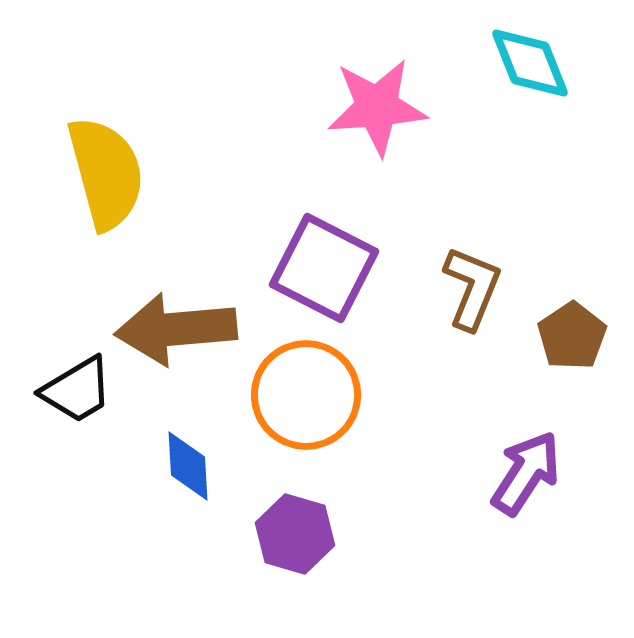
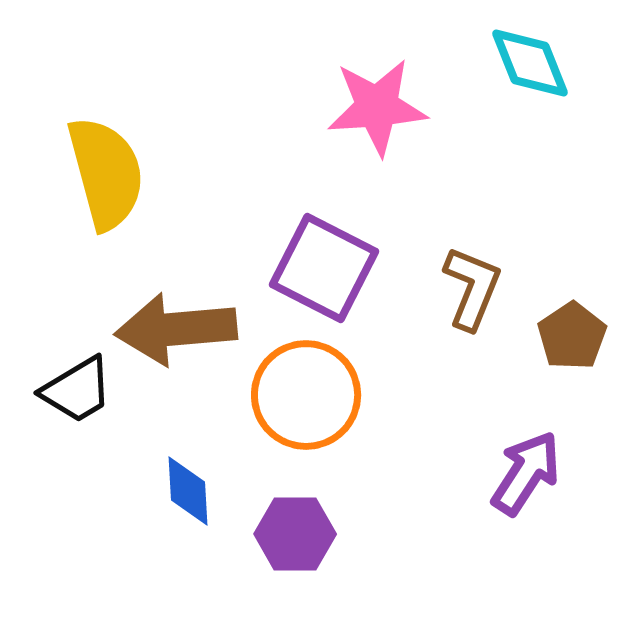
blue diamond: moved 25 px down
purple hexagon: rotated 16 degrees counterclockwise
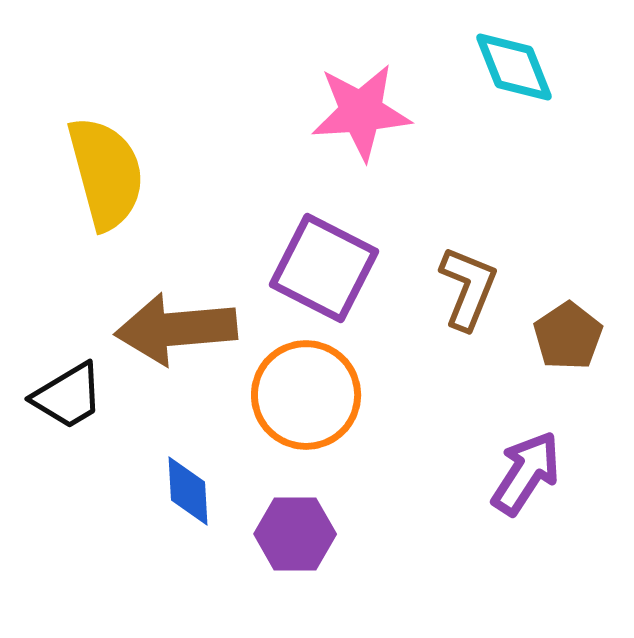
cyan diamond: moved 16 px left, 4 px down
pink star: moved 16 px left, 5 px down
brown L-shape: moved 4 px left
brown pentagon: moved 4 px left
black trapezoid: moved 9 px left, 6 px down
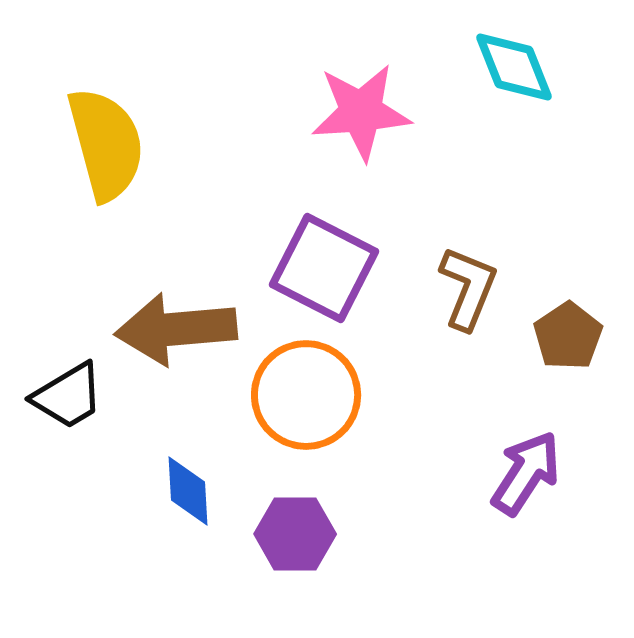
yellow semicircle: moved 29 px up
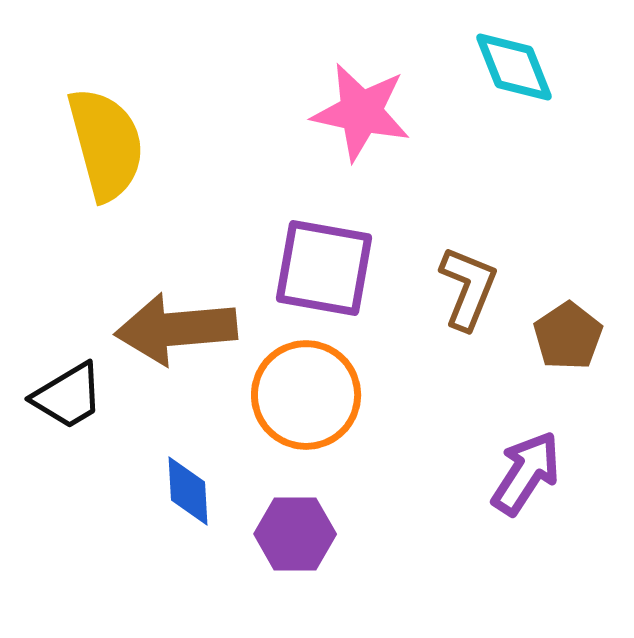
pink star: rotated 16 degrees clockwise
purple square: rotated 17 degrees counterclockwise
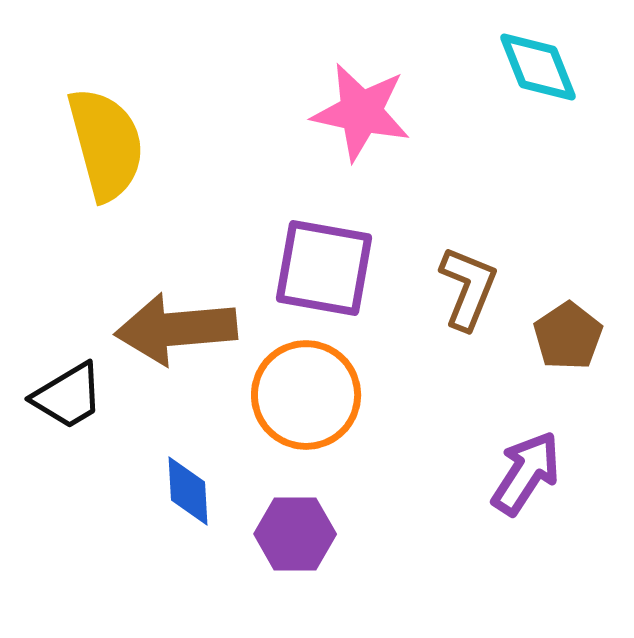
cyan diamond: moved 24 px right
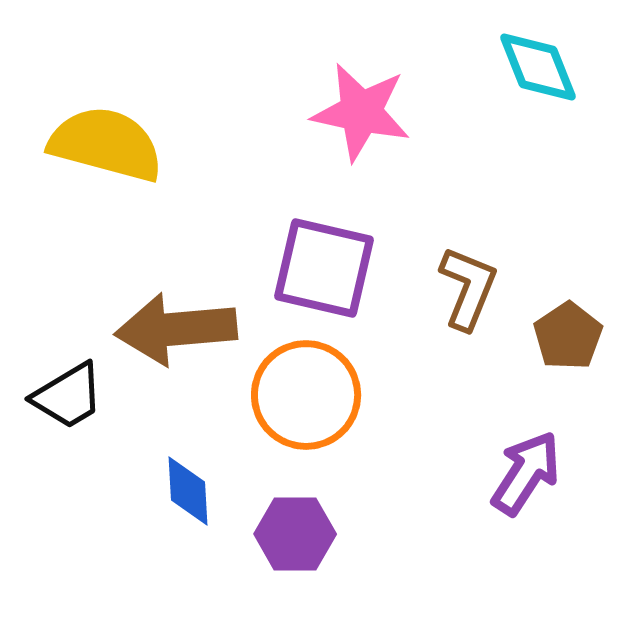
yellow semicircle: rotated 60 degrees counterclockwise
purple square: rotated 3 degrees clockwise
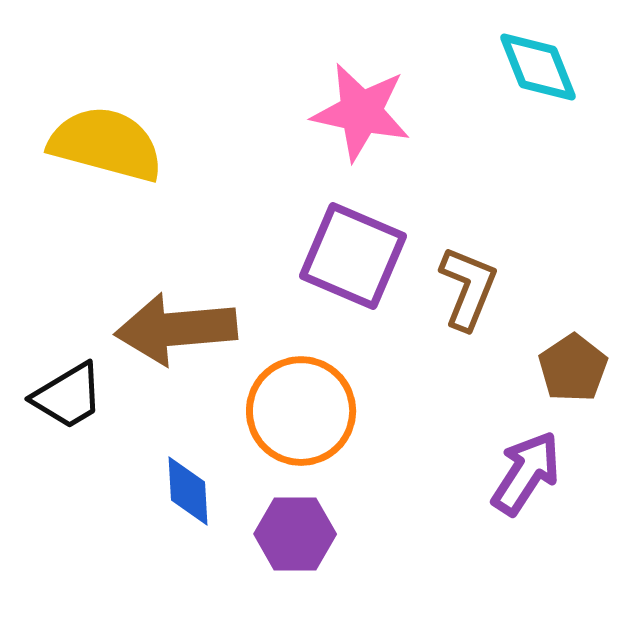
purple square: moved 29 px right, 12 px up; rotated 10 degrees clockwise
brown pentagon: moved 5 px right, 32 px down
orange circle: moved 5 px left, 16 px down
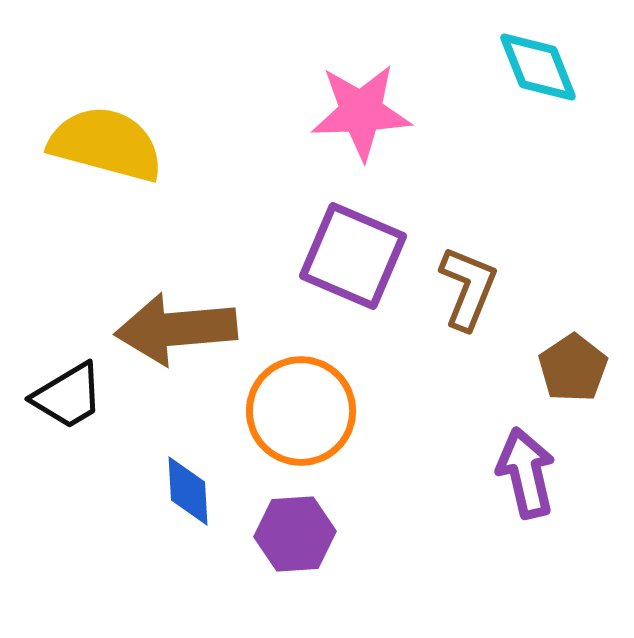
pink star: rotated 14 degrees counterclockwise
purple arrow: rotated 46 degrees counterclockwise
purple hexagon: rotated 4 degrees counterclockwise
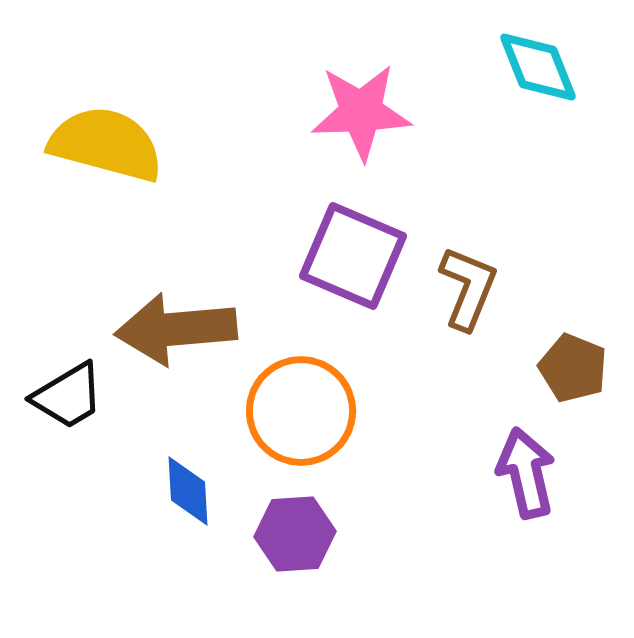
brown pentagon: rotated 16 degrees counterclockwise
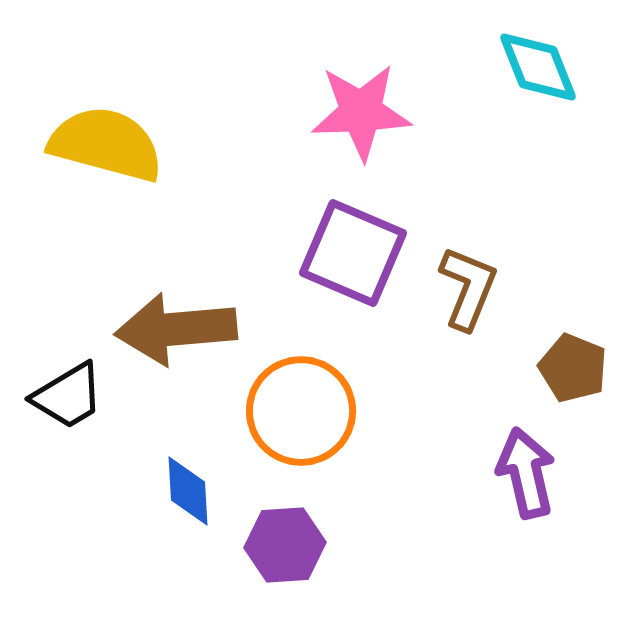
purple square: moved 3 px up
purple hexagon: moved 10 px left, 11 px down
